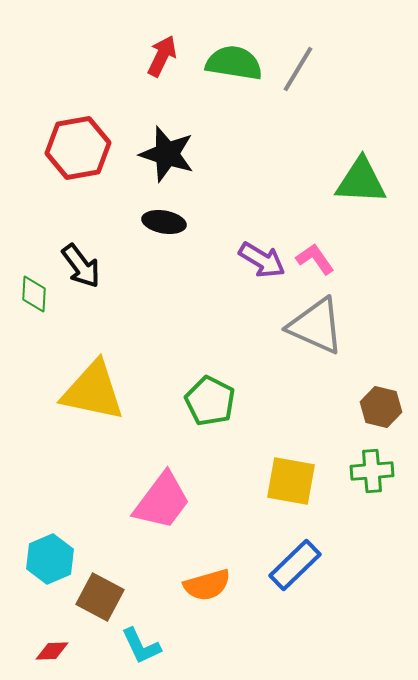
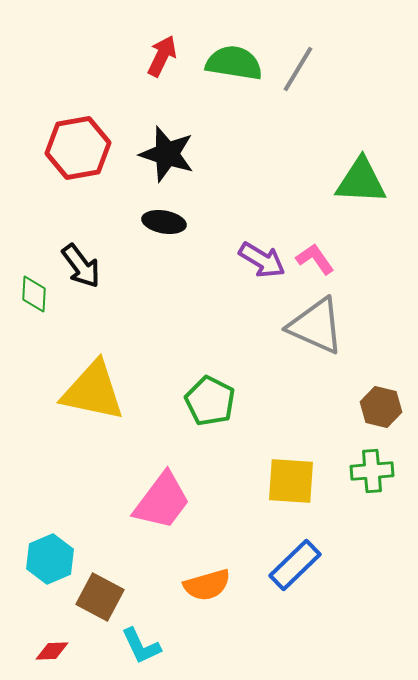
yellow square: rotated 6 degrees counterclockwise
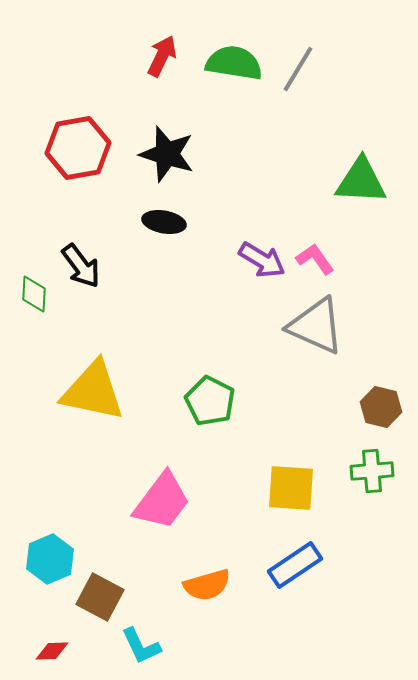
yellow square: moved 7 px down
blue rectangle: rotated 10 degrees clockwise
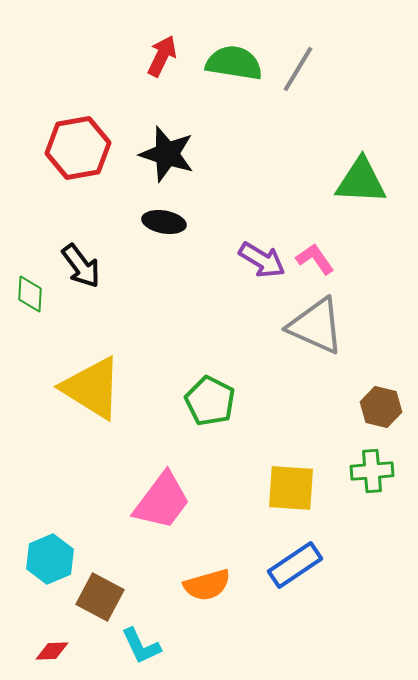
green diamond: moved 4 px left
yellow triangle: moved 1 px left, 3 px up; rotated 20 degrees clockwise
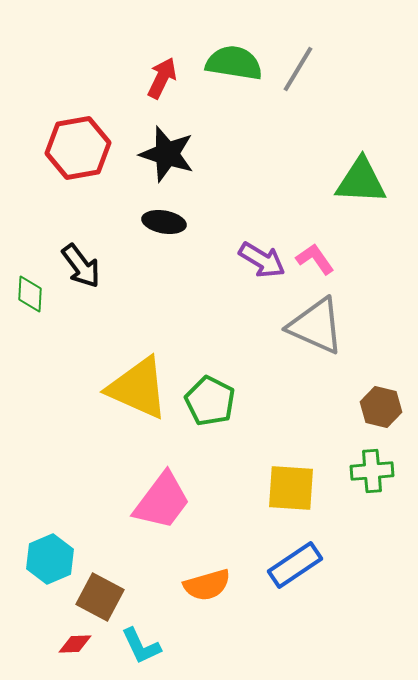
red arrow: moved 22 px down
yellow triangle: moved 46 px right; rotated 8 degrees counterclockwise
red diamond: moved 23 px right, 7 px up
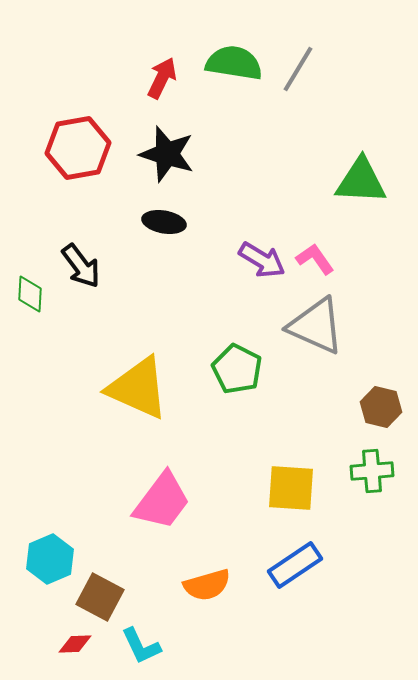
green pentagon: moved 27 px right, 32 px up
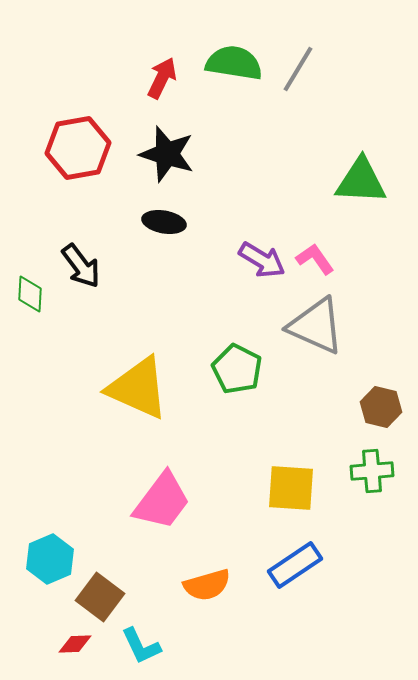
brown square: rotated 9 degrees clockwise
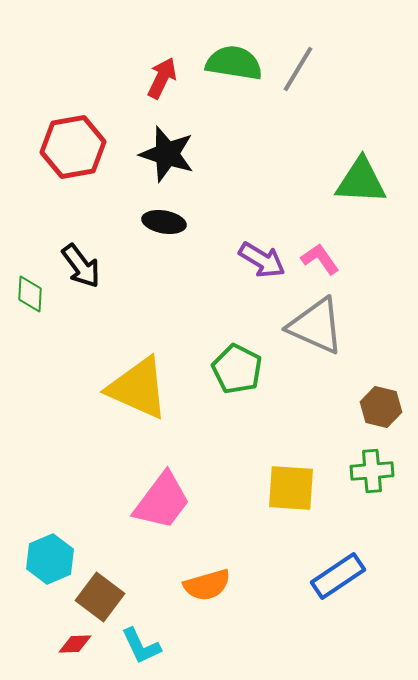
red hexagon: moved 5 px left, 1 px up
pink L-shape: moved 5 px right
blue rectangle: moved 43 px right, 11 px down
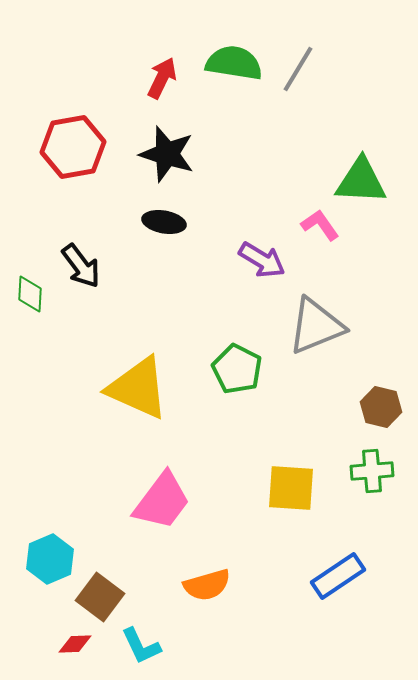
pink L-shape: moved 34 px up
gray triangle: rotated 46 degrees counterclockwise
